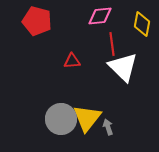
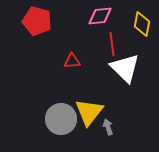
white triangle: moved 2 px right, 1 px down
yellow triangle: moved 2 px right, 6 px up
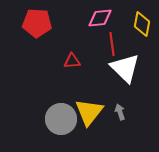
pink diamond: moved 2 px down
red pentagon: moved 2 px down; rotated 12 degrees counterclockwise
gray arrow: moved 12 px right, 15 px up
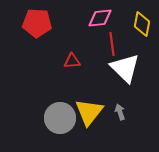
gray circle: moved 1 px left, 1 px up
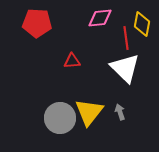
red line: moved 14 px right, 6 px up
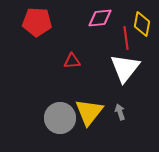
red pentagon: moved 1 px up
white triangle: rotated 24 degrees clockwise
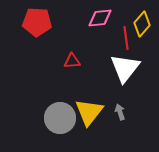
yellow diamond: rotated 30 degrees clockwise
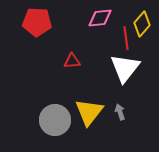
gray circle: moved 5 px left, 2 px down
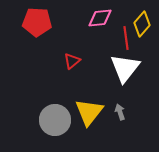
red triangle: rotated 36 degrees counterclockwise
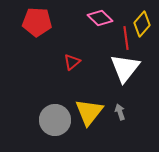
pink diamond: rotated 50 degrees clockwise
red triangle: moved 1 px down
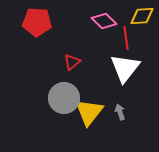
pink diamond: moved 4 px right, 3 px down
yellow diamond: moved 8 px up; rotated 45 degrees clockwise
gray circle: moved 9 px right, 22 px up
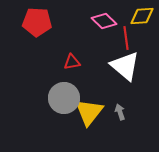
red triangle: rotated 30 degrees clockwise
white triangle: moved 2 px up; rotated 28 degrees counterclockwise
